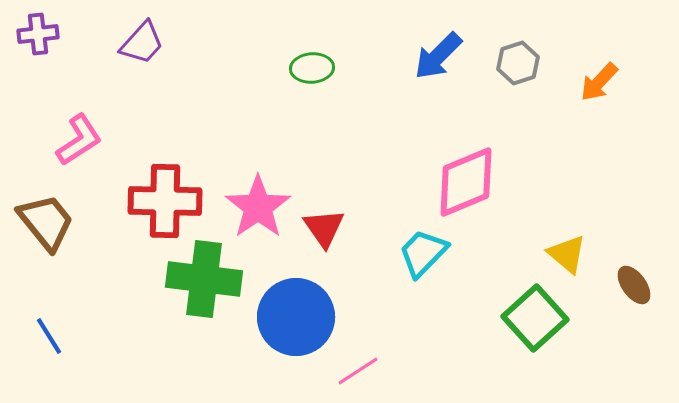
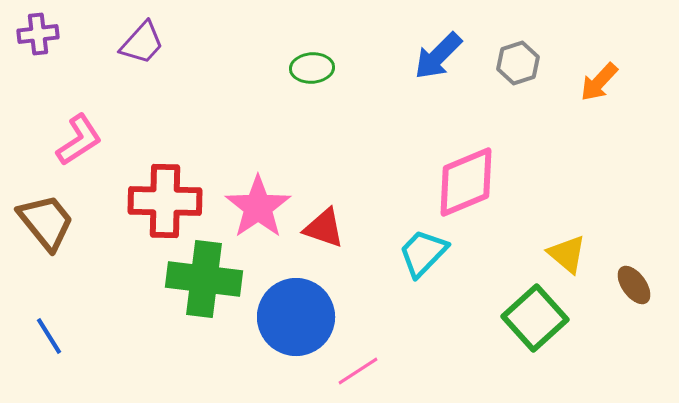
red triangle: rotated 36 degrees counterclockwise
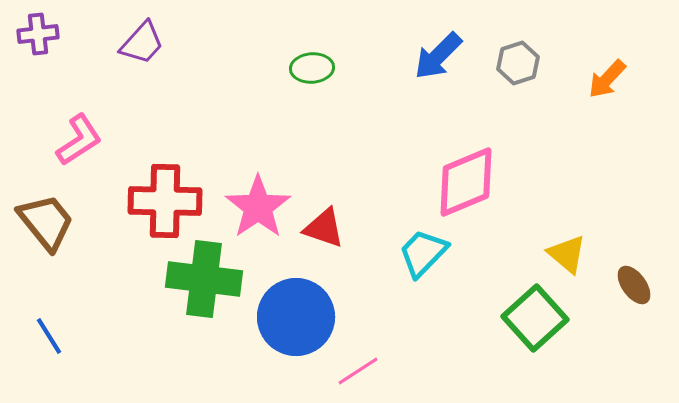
orange arrow: moved 8 px right, 3 px up
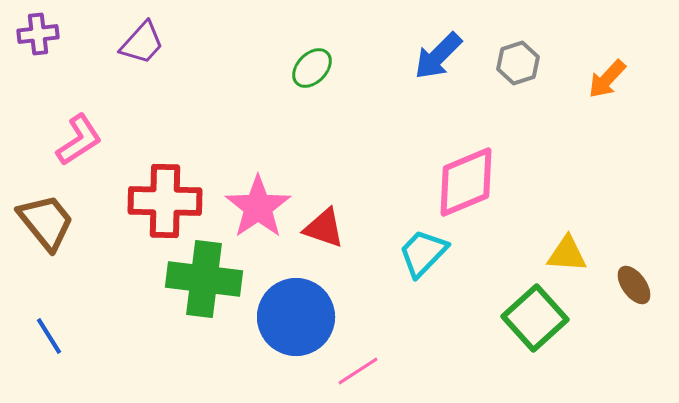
green ellipse: rotated 42 degrees counterclockwise
yellow triangle: rotated 36 degrees counterclockwise
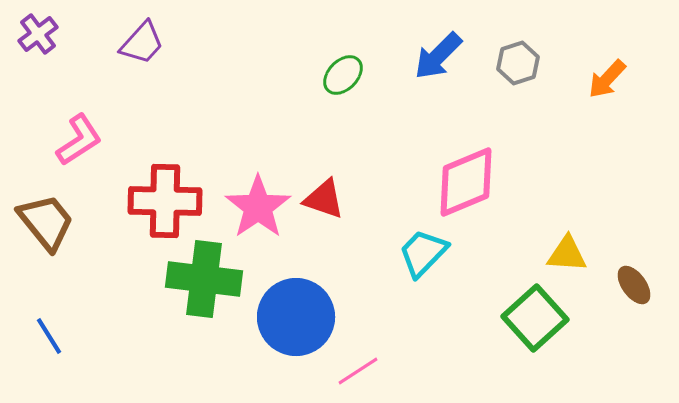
purple cross: rotated 30 degrees counterclockwise
green ellipse: moved 31 px right, 7 px down
red triangle: moved 29 px up
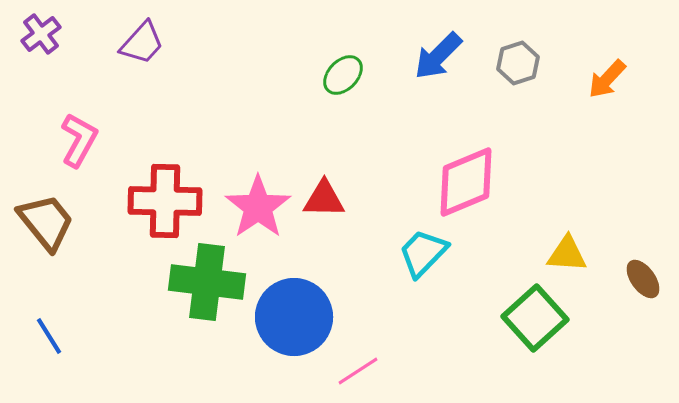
purple cross: moved 3 px right
pink L-shape: rotated 28 degrees counterclockwise
red triangle: rotated 18 degrees counterclockwise
green cross: moved 3 px right, 3 px down
brown ellipse: moved 9 px right, 6 px up
blue circle: moved 2 px left
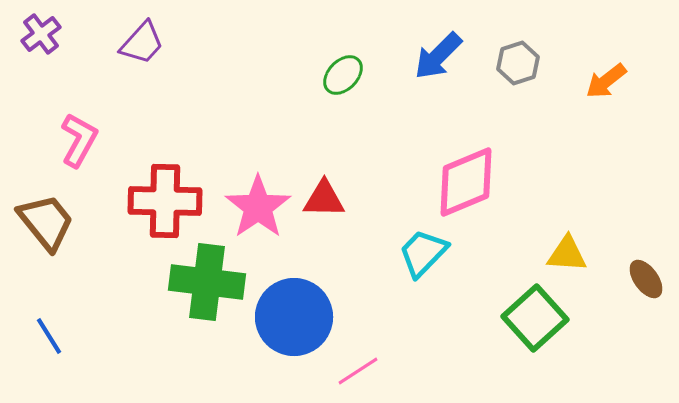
orange arrow: moved 1 px left, 2 px down; rotated 9 degrees clockwise
brown ellipse: moved 3 px right
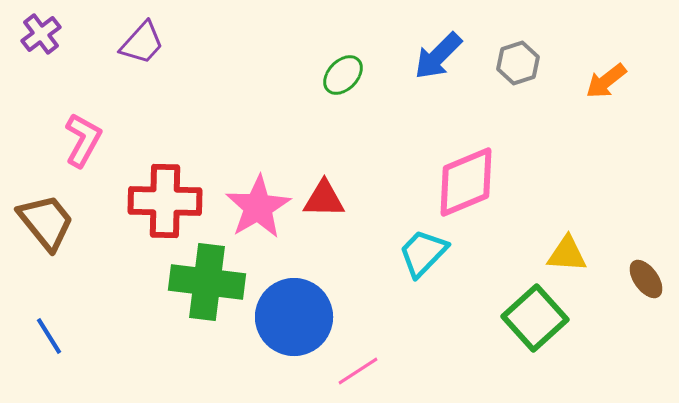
pink L-shape: moved 4 px right
pink star: rotated 4 degrees clockwise
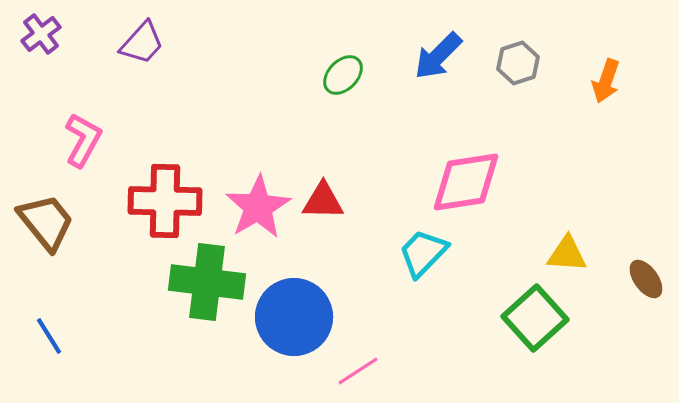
orange arrow: rotated 33 degrees counterclockwise
pink diamond: rotated 14 degrees clockwise
red triangle: moved 1 px left, 2 px down
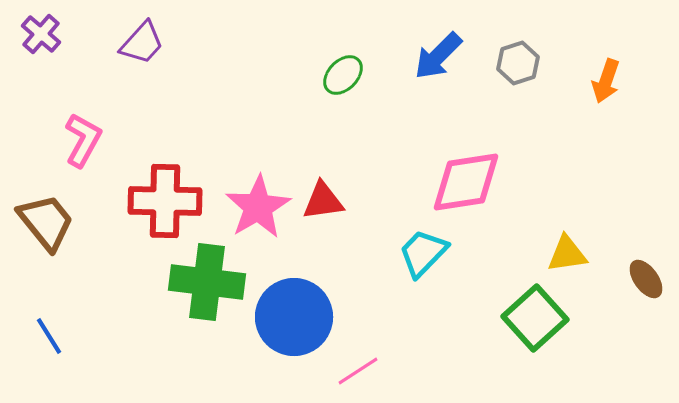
purple cross: rotated 12 degrees counterclockwise
red triangle: rotated 9 degrees counterclockwise
yellow triangle: rotated 12 degrees counterclockwise
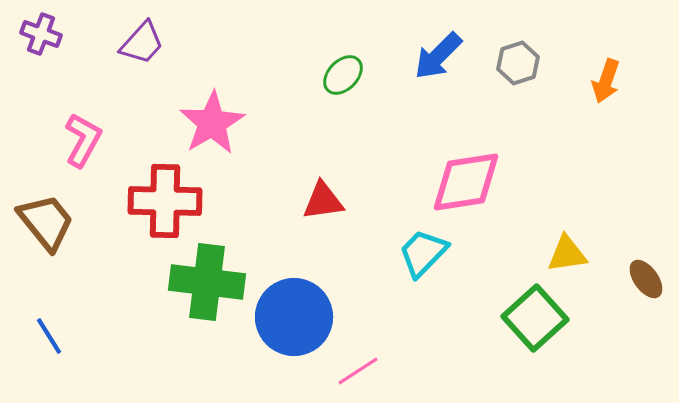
purple cross: rotated 21 degrees counterclockwise
pink star: moved 46 px left, 84 px up
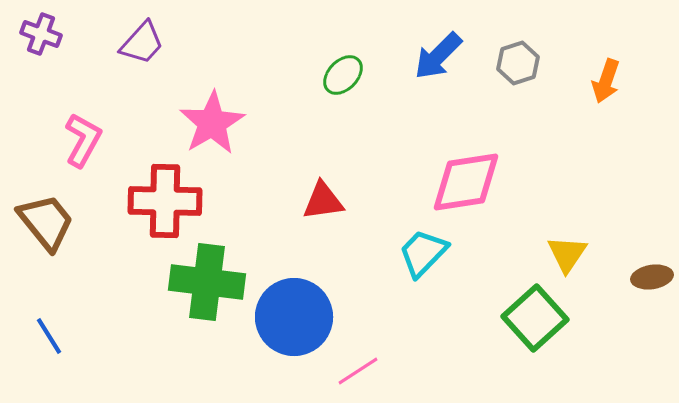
yellow triangle: rotated 48 degrees counterclockwise
brown ellipse: moved 6 px right, 2 px up; rotated 63 degrees counterclockwise
